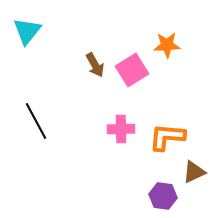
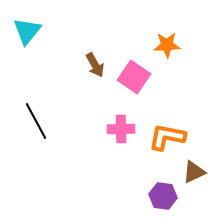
pink square: moved 2 px right, 7 px down; rotated 24 degrees counterclockwise
orange L-shape: rotated 6 degrees clockwise
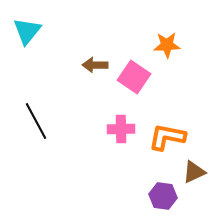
brown arrow: rotated 120 degrees clockwise
